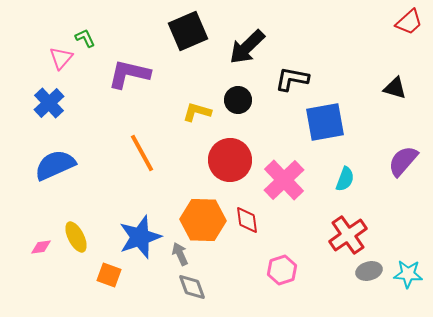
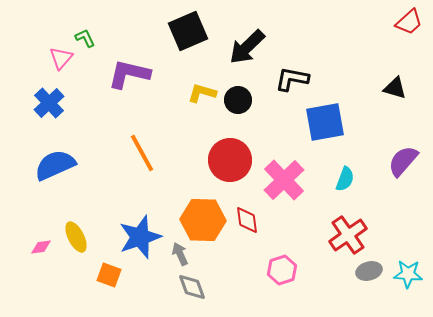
yellow L-shape: moved 5 px right, 19 px up
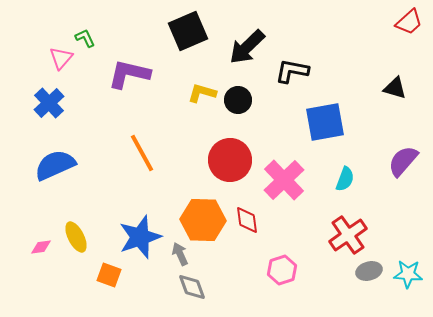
black L-shape: moved 8 px up
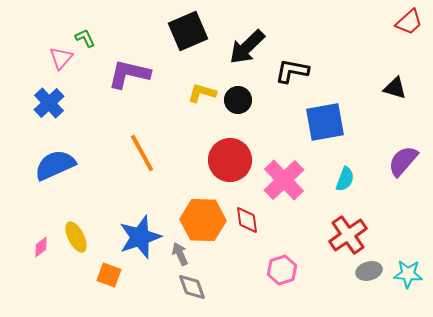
pink diamond: rotated 30 degrees counterclockwise
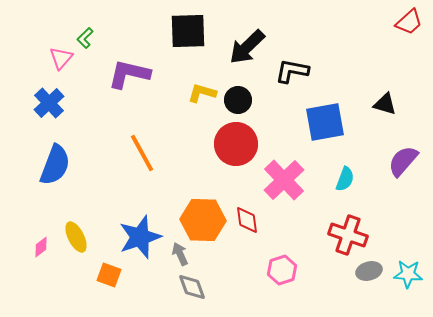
black square: rotated 21 degrees clockwise
green L-shape: rotated 110 degrees counterclockwise
black triangle: moved 10 px left, 16 px down
red circle: moved 6 px right, 16 px up
blue semicircle: rotated 135 degrees clockwise
red cross: rotated 36 degrees counterclockwise
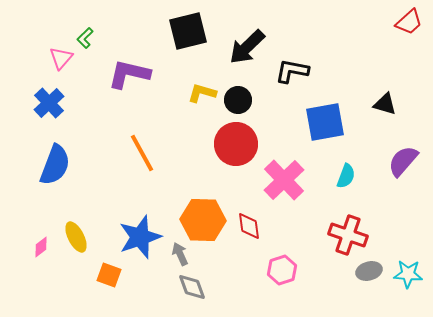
black square: rotated 12 degrees counterclockwise
cyan semicircle: moved 1 px right, 3 px up
red diamond: moved 2 px right, 6 px down
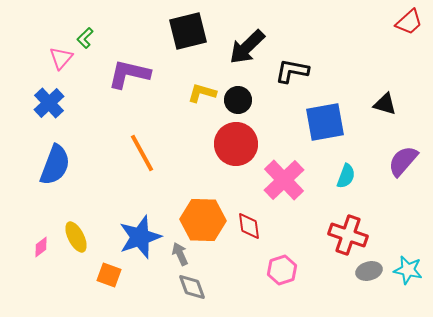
cyan star: moved 4 px up; rotated 8 degrees clockwise
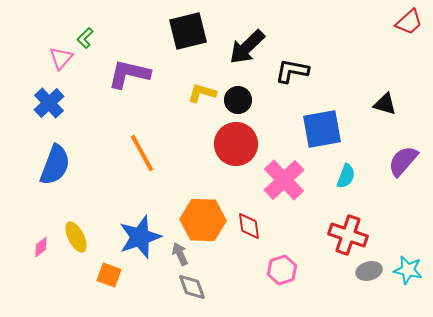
blue square: moved 3 px left, 7 px down
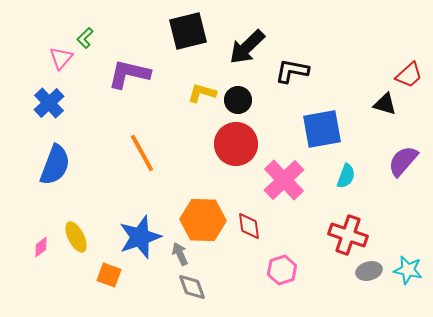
red trapezoid: moved 53 px down
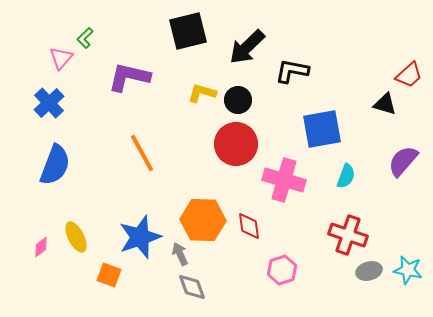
purple L-shape: moved 3 px down
pink cross: rotated 30 degrees counterclockwise
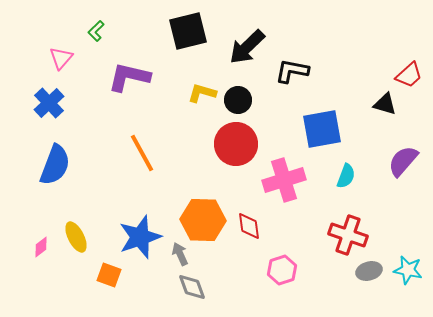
green L-shape: moved 11 px right, 7 px up
pink cross: rotated 33 degrees counterclockwise
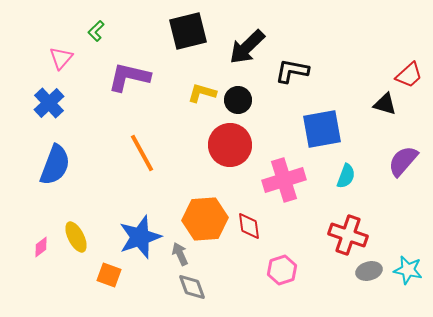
red circle: moved 6 px left, 1 px down
orange hexagon: moved 2 px right, 1 px up; rotated 6 degrees counterclockwise
